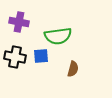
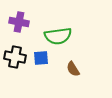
blue square: moved 2 px down
brown semicircle: rotated 133 degrees clockwise
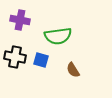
purple cross: moved 1 px right, 2 px up
blue square: moved 2 px down; rotated 21 degrees clockwise
brown semicircle: moved 1 px down
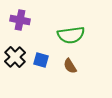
green semicircle: moved 13 px right, 1 px up
black cross: rotated 35 degrees clockwise
brown semicircle: moved 3 px left, 4 px up
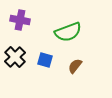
green semicircle: moved 3 px left, 3 px up; rotated 12 degrees counterclockwise
blue square: moved 4 px right
brown semicircle: moved 5 px right; rotated 70 degrees clockwise
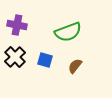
purple cross: moved 3 px left, 5 px down
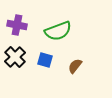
green semicircle: moved 10 px left, 1 px up
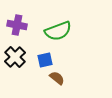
blue square: rotated 28 degrees counterclockwise
brown semicircle: moved 18 px left, 12 px down; rotated 91 degrees clockwise
